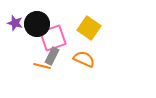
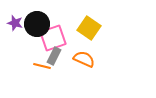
gray rectangle: moved 2 px right
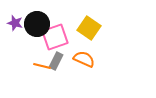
pink square: moved 2 px right, 1 px up
gray rectangle: moved 2 px right, 5 px down
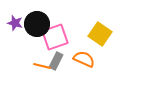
yellow square: moved 11 px right, 6 px down
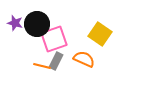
pink square: moved 1 px left, 2 px down
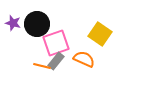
purple star: moved 2 px left
pink square: moved 2 px right, 4 px down
gray rectangle: rotated 12 degrees clockwise
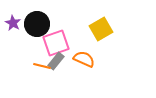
purple star: rotated 14 degrees clockwise
yellow square: moved 1 px right, 5 px up; rotated 25 degrees clockwise
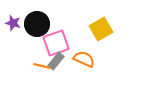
purple star: rotated 14 degrees counterclockwise
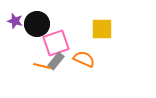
purple star: moved 2 px right, 2 px up
yellow square: moved 1 px right; rotated 30 degrees clockwise
